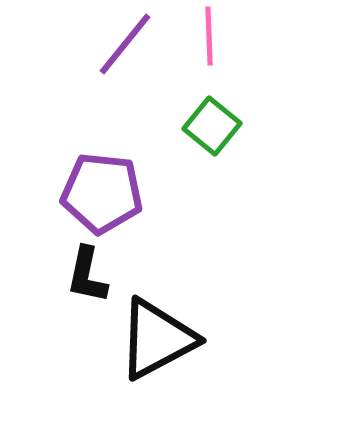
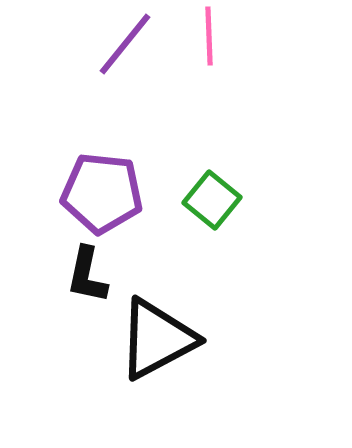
green square: moved 74 px down
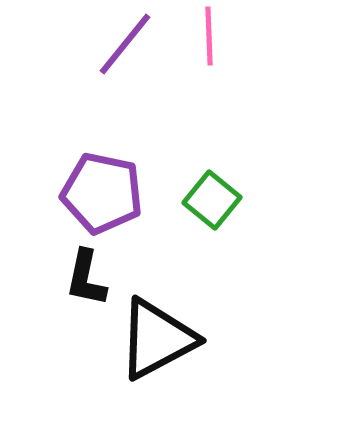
purple pentagon: rotated 6 degrees clockwise
black L-shape: moved 1 px left, 3 px down
